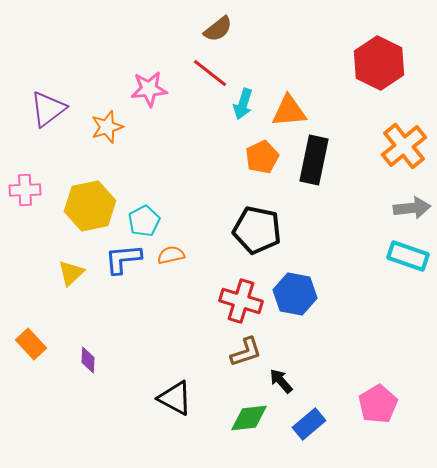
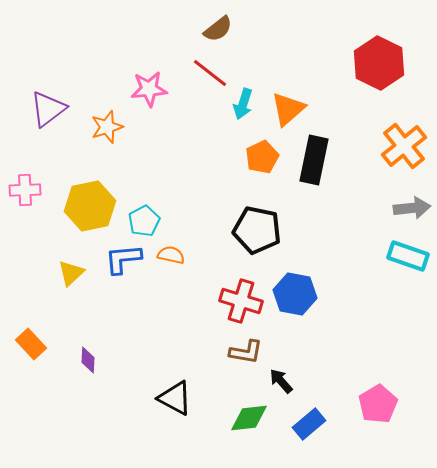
orange triangle: moved 1 px left, 2 px up; rotated 36 degrees counterclockwise
orange semicircle: rotated 24 degrees clockwise
brown L-shape: rotated 28 degrees clockwise
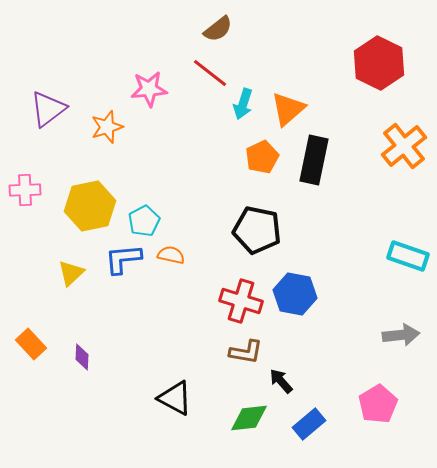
gray arrow: moved 11 px left, 127 px down
purple diamond: moved 6 px left, 3 px up
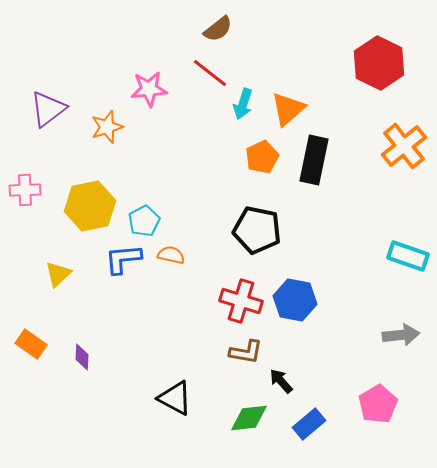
yellow triangle: moved 13 px left, 1 px down
blue hexagon: moved 6 px down
orange rectangle: rotated 12 degrees counterclockwise
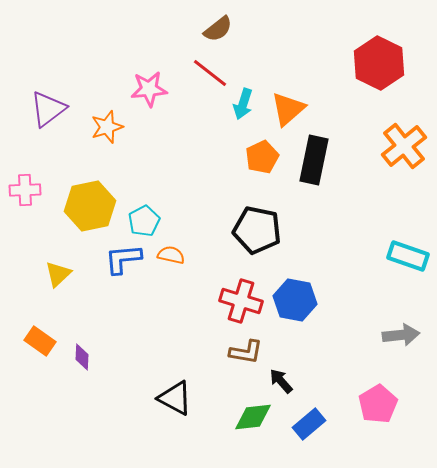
orange rectangle: moved 9 px right, 3 px up
green diamond: moved 4 px right, 1 px up
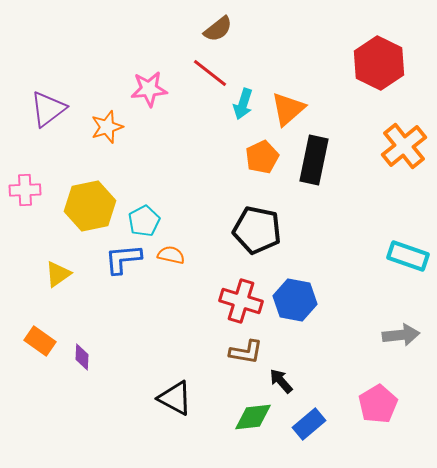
yellow triangle: rotated 8 degrees clockwise
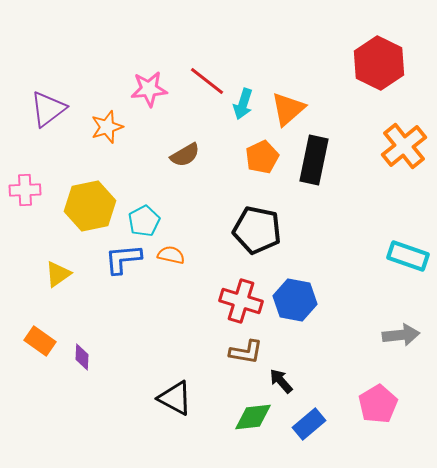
brown semicircle: moved 33 px left, 126 px down; rotated 8 degrees clockwise
red line: moved 3 px left, 8 px down
